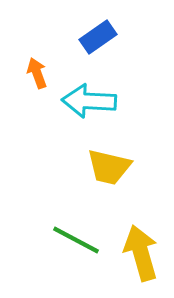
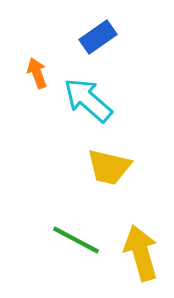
cyan arrow: moved 1 px left, 1 px up; rotated 38 degrees clockwise
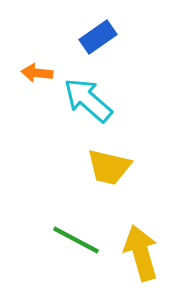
orange arrow: rotated 64 degrees counterclockwise
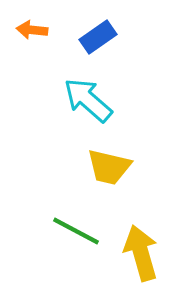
orange arrow: moved 5 px left, 43 px up
green line: moved 9 px up
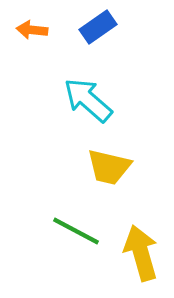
blue rectangle: moved 10 px up
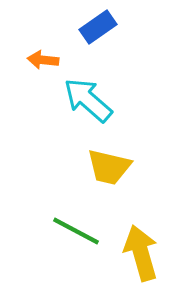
orange arrow: moved 11 px right, 30 px down
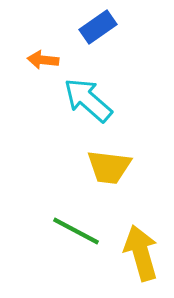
yellow trapezoid: rotated 6 degrees counterclockwise
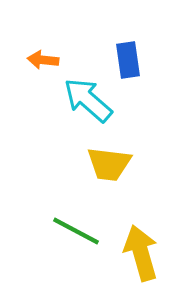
blue rectangle: moved 30 px right, 33 px down; rotated 63 degrees counterclockwise
yellow trapezoid: moved 3 px up
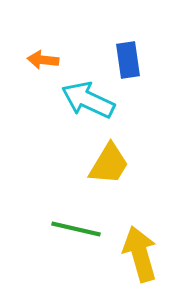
cyan arrow: rotated 16 degrees counterclockwise
yellow trapezoid: rotated 66 degrees counterclockwise
green line: moved 2 px up; rotated 15 degrees counterclockwise
yellow arrow: moved 1 px left, 1 px down
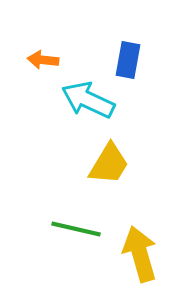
blue rectangle: rotated 18 degrees clockwise
